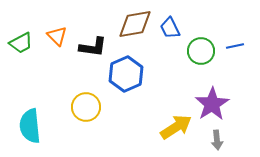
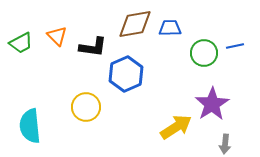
blue trapezoid: rotated 115 degrees clockwise
green circle: moved 3 px right, 2 px down
gray arrow: moved 8 px right, 4 px down; rotated 12 degrees clockwise
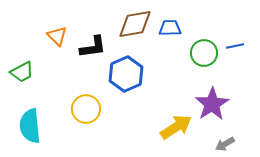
green trapezoid: moved 1 px right, 29 px down
black L-shape: rotated 16 degrees counterclockwise
yellow circle: moved 2 px down
gray arrow: rotated 54 degrees clockwise
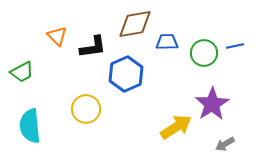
blue trapezoid: moved 3 px left, 14 px down
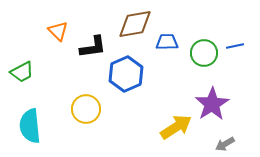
orange triangle: moved 1 px right, 5 px up
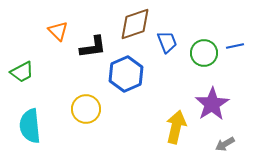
brown diamond: rotated 9 degrees counterclockwise
blue trapezoid: rotated 70 degrees clockwise
yellow arrow: rotated 44 degrees counterclockwise
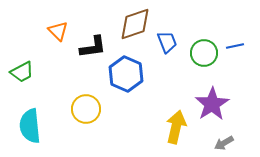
blue hexagon: rotated 12 degrees counterclockwise
gray arrow: moved 1 px left, 1 px up
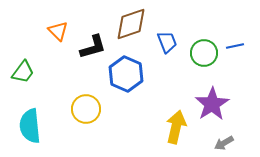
brown diamond: moved 4 px left
black L-shape: rotated 8 degrees counterclockwise
green trapezoid: moved 1 px right; rotated 25 degrees counterclockwise
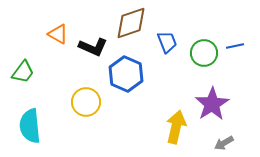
brown diamond: moved 1 px up
orange triangle: moved 3 px down; rotated 15 degrees counterclockwise
black L-shape: rotated 40 degrees clockwise
yellow circle: moved 7 px up
